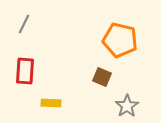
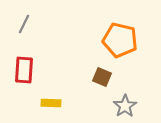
red rectangle: moved 1 px left, 1 px up
gray star: moved 2 px left
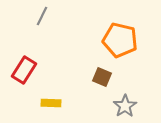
gray line: moved 18 px right, 8 px up
red rectangle: rotated 28 degrees clockwise
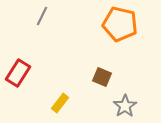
orange pentagon: moved 16 px up
red rectangle: moved 6 px left, 3 px down
yellow rectangle: moved 9 px right; rotated 54 degrees counterclockwise
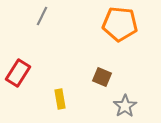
orange pentagon: rotated 8 degrees counterclockwise
yellow rectangle: moved 4 px up; rotated 48 degrees counterclockwise
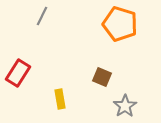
orange pentagon: rotated 12 degrees clockwise
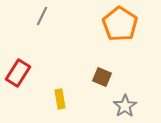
orange pentagon: rotated 16 degrees clockwise
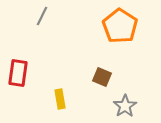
orange pentagon: moved 2 px down
red rectangle: rotated 24 degrees counterclockwise
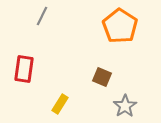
red rectangle: moved 6 px right, 4 px up
yellow rectangle: moved 5 px down; rotated 42 degrees clockwise
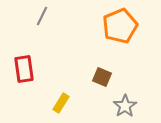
orange pentagon: rotated 16 degrees clockwise
red rectangle: rotated 16 degrees counterclockwise
yellow rectangle: moved 1 px right, 1 px up
